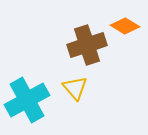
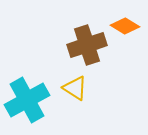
yellow triangle: rotated 16 degrees counterclockwise
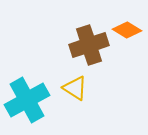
orange diamond: moved 2 px right, 4 px down
brown cross: moved 2 px right
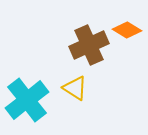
brown cross: rotated 6 degrees counterclockwise
cyan cross: rotated 9 degrees counterclockwise
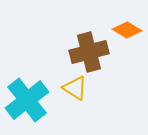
brown cross: moved 7 px down; rotated 9 degrees clockwise
